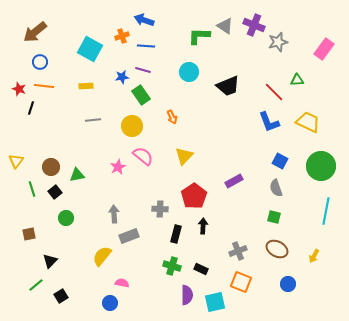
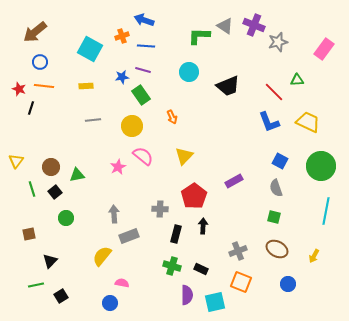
green line at (36, 285): rotated 28 degrees clockwise
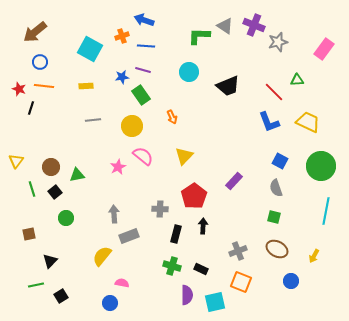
purple rectangle at (234, 181): rotated 18 degrees counterclockwise
blue circle at (288, 284): moved 3 px right, 3 px up
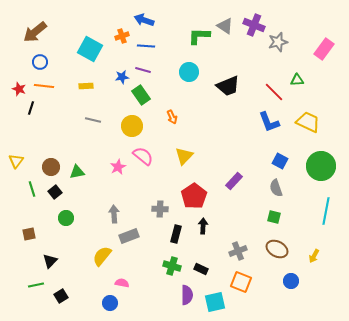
gray line at (93, 120): rotated 21 degrees clockwise
green triangle at (77, 175): moved 3 px up
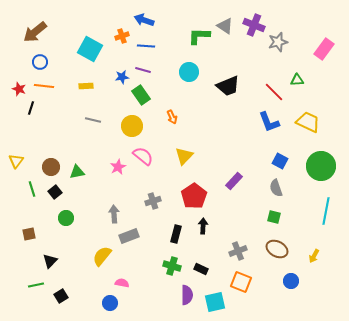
gray cross at (160, 209): moved 7 px left, 8 px up; rotated 21 degrees counterclockwise
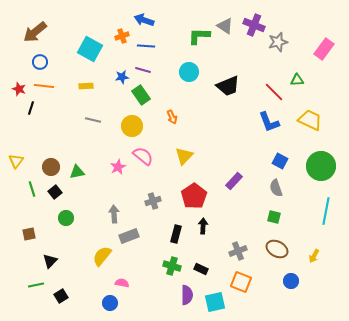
yellow trapezoid at (308, 122): moved 2 px right, 2 px up
